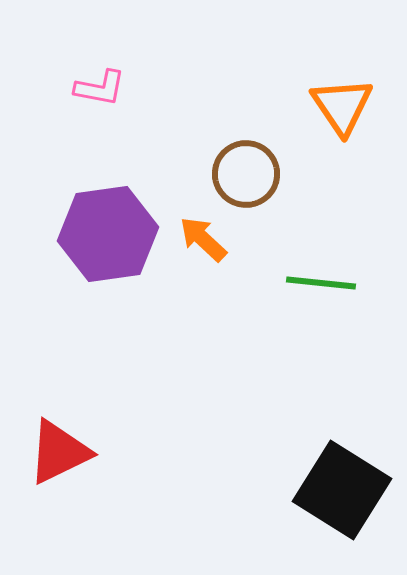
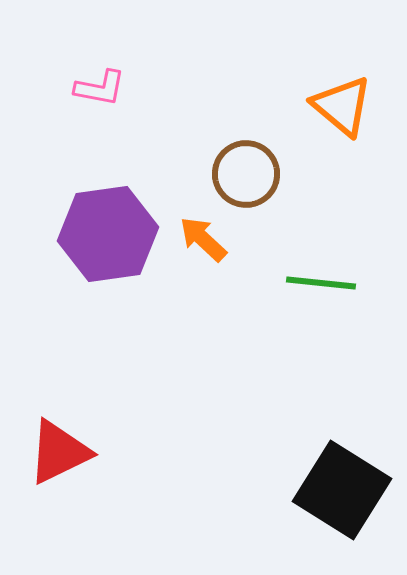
orange triangle: rotated 16 degrees counterclockwise
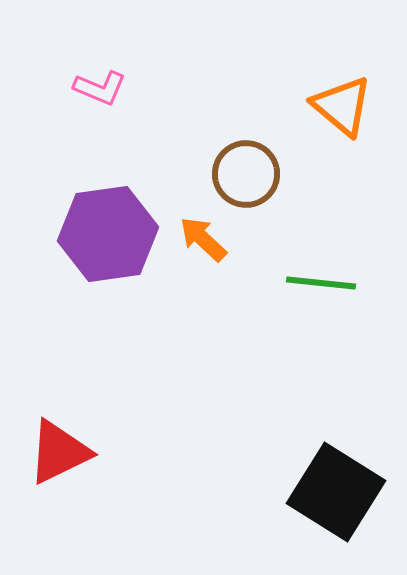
pink L-shape: rotated 12 degrees clockwise
black square: moved 6 px left, 2 px down
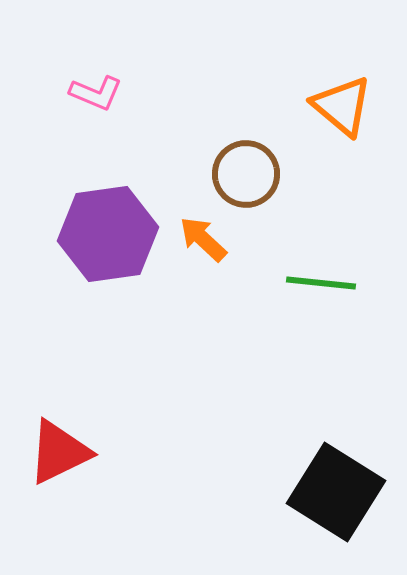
pink L-shape: moved 4 px left, 5 px down
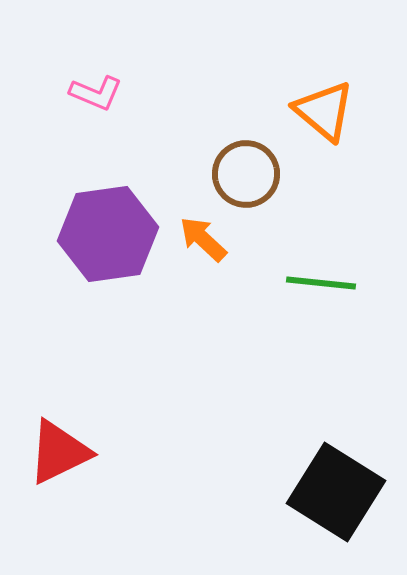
orange triangle: moved 18 px left, 5 px down
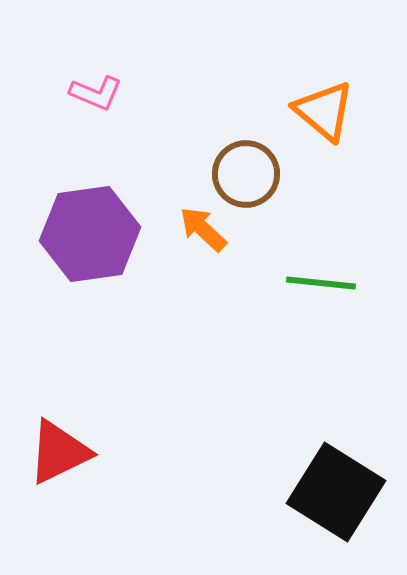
purple hexagon: moved 18 px left
orange arrow: moved 10 px up
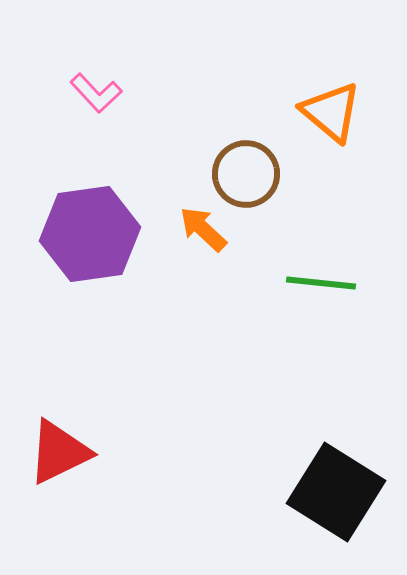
pink L-shape: rotated 24 degrees clockwise
orange triangle: moved 7 px right, 1 px down
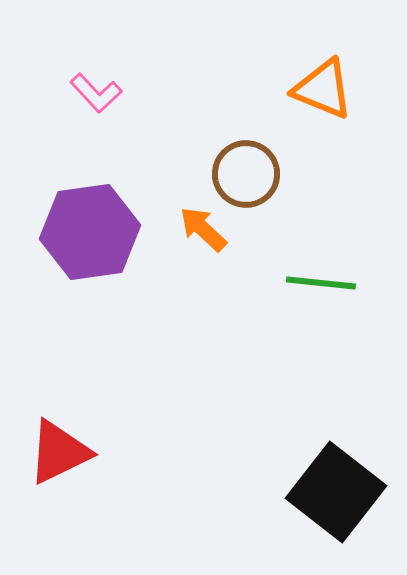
orange triangle: moved 8 px left, 23 px up; rotated 18 degrees counterclockwise
purple hexagon: moved 2 px up
black square: rotated 6 degrees clockwise
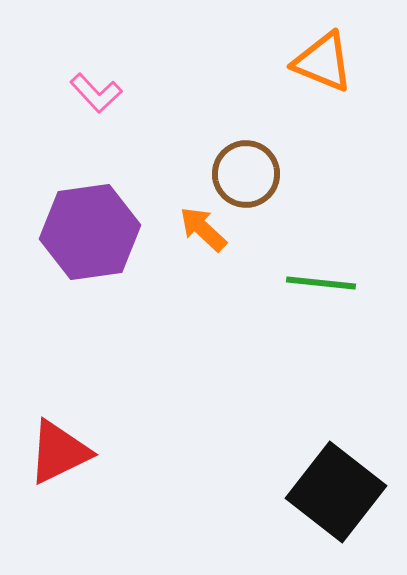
orange triangle: moved 27 px up
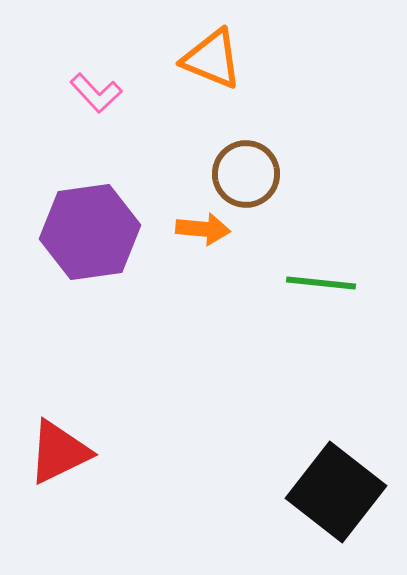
orange triangle: moved 111 px left, 3 px up
orange arrow: rotated 142 degrees clockwise
